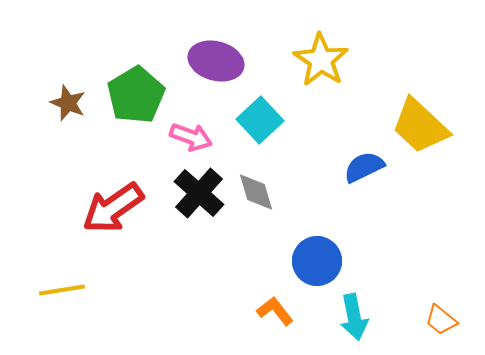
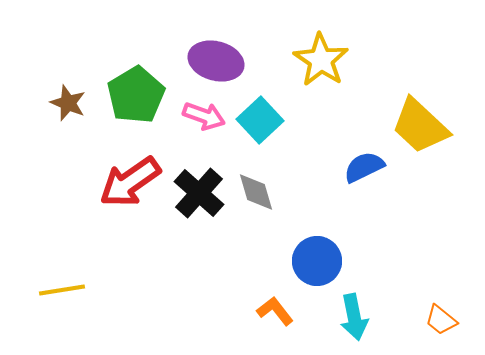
pink arrow: moved 13 px right, 21 px up
red arrow: moved 17 px right, 26 px up
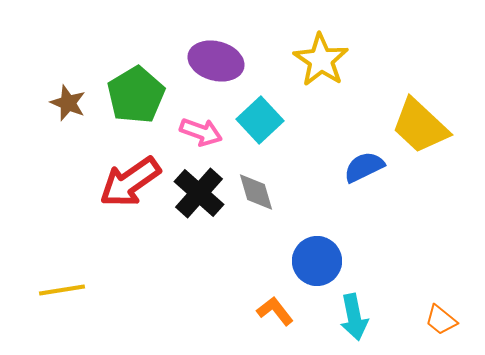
pink arrow: moved 3 px left, 16 px down
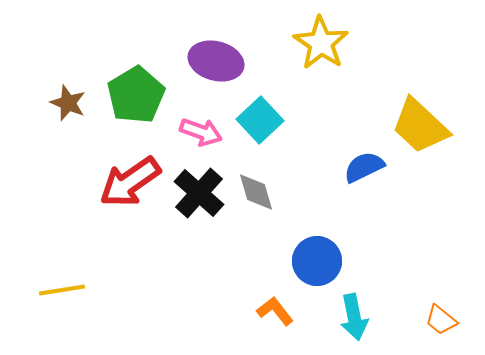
yellow star: moved 17 px up
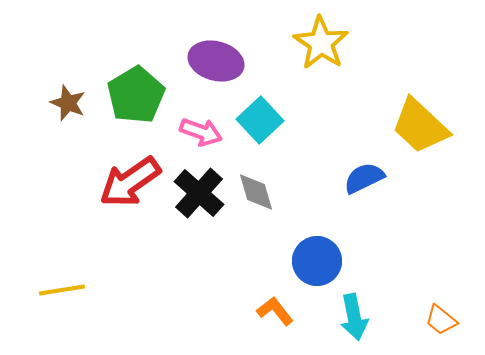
blue semicircle: moved 11 px down
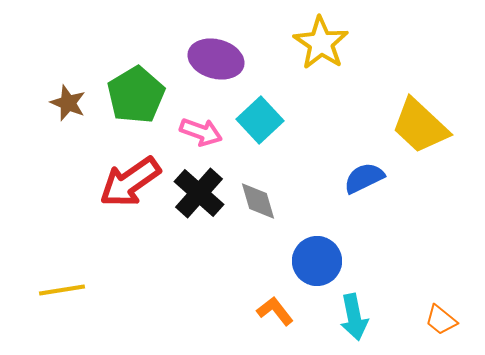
purple ellipse: moved 2 px up
gray diamond: moved 2 px right, 9 px down
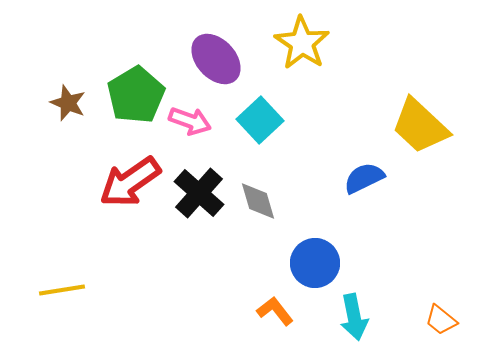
yellow star: moved 19 px left
purple ellipse: rotated 32 degrees clockwise
pink arrow: moved 11 px left, 11 px up
blue circle: moved 2 px left, 2 px down
